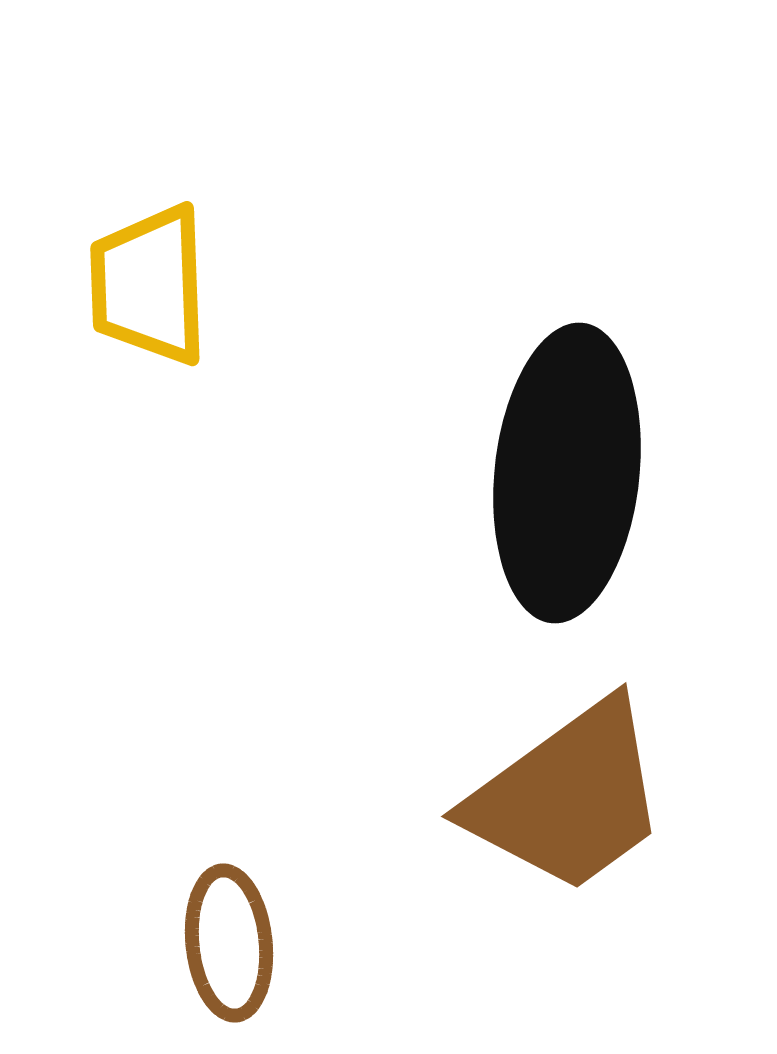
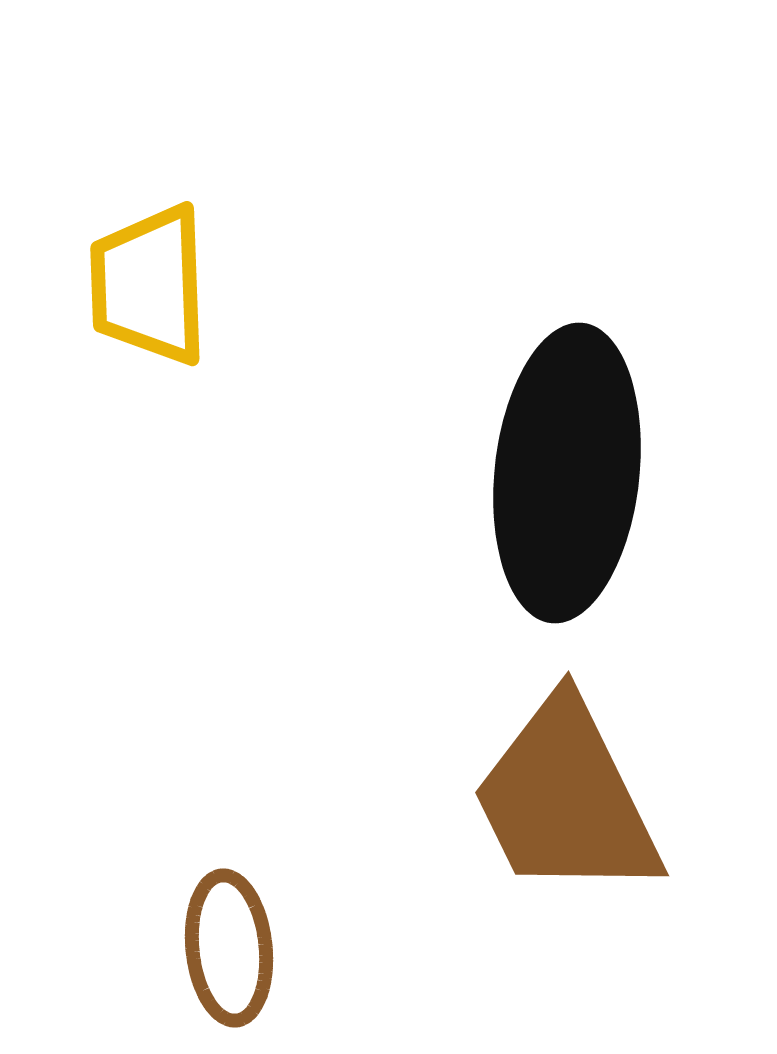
brown trapezoid: moved 2 px left, 2 px down; rotated 100 degrees clockwise
brown ellipse: moved 5 px down
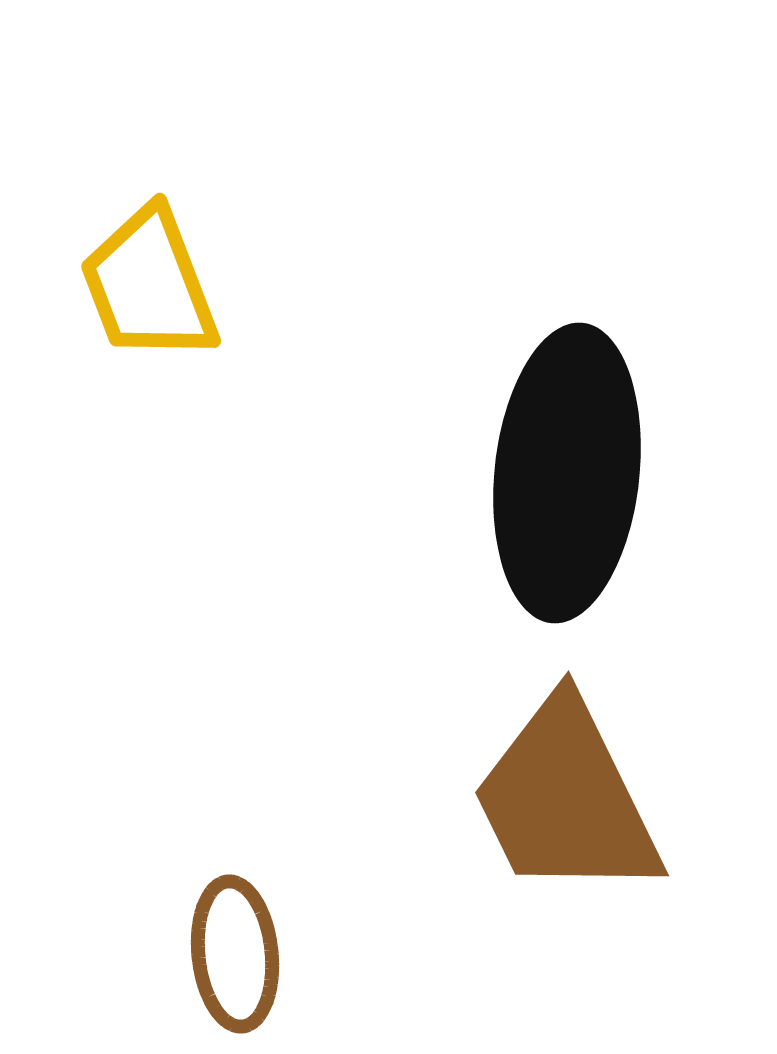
yellow trapezoid: rotated 19 degrees counterclockwise
brown ellipse: moved 6 px right, 6 px down
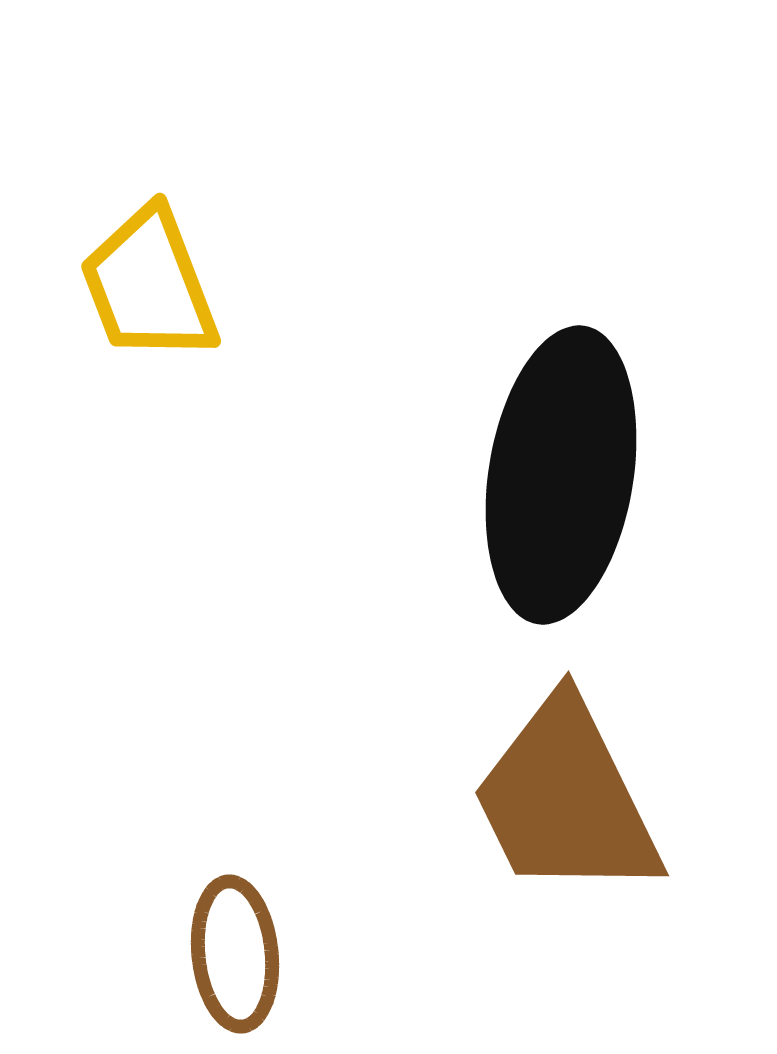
black ellipse: moved 6 px left, 2 px down; rotated 3 degrees clockwise
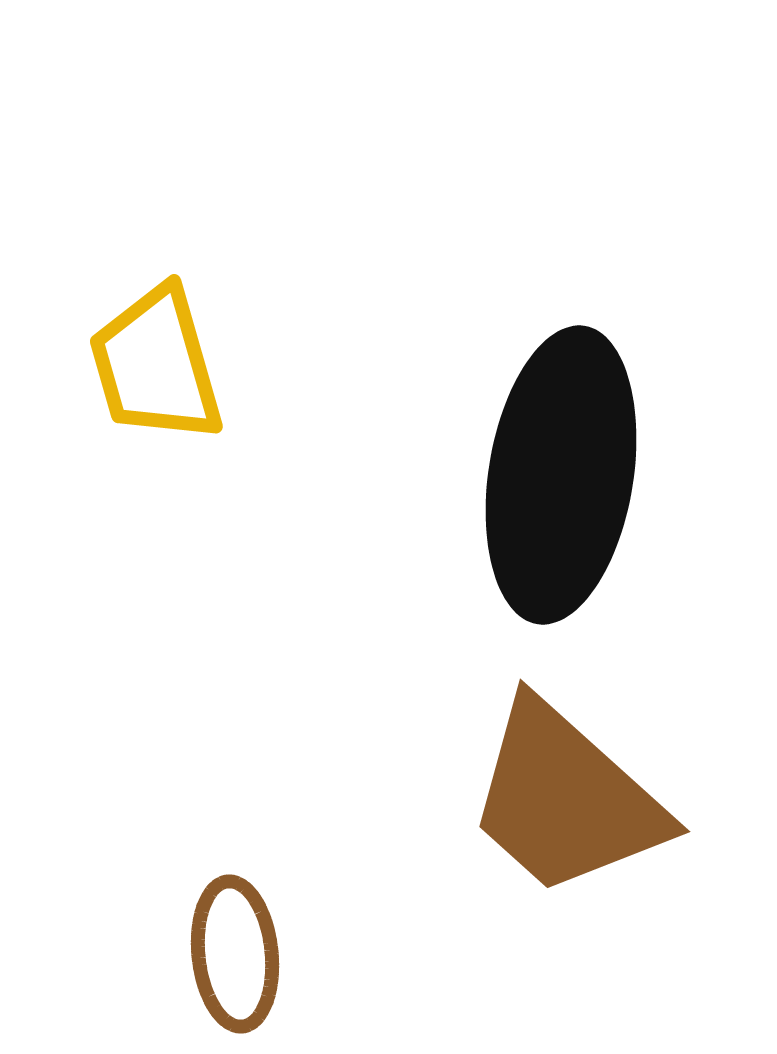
yellow trapezoid: moved 7 px right, 80 px down; rotated 5 degrees clockwise
brown trapezoid: rotated 22 degrees counterclockwise
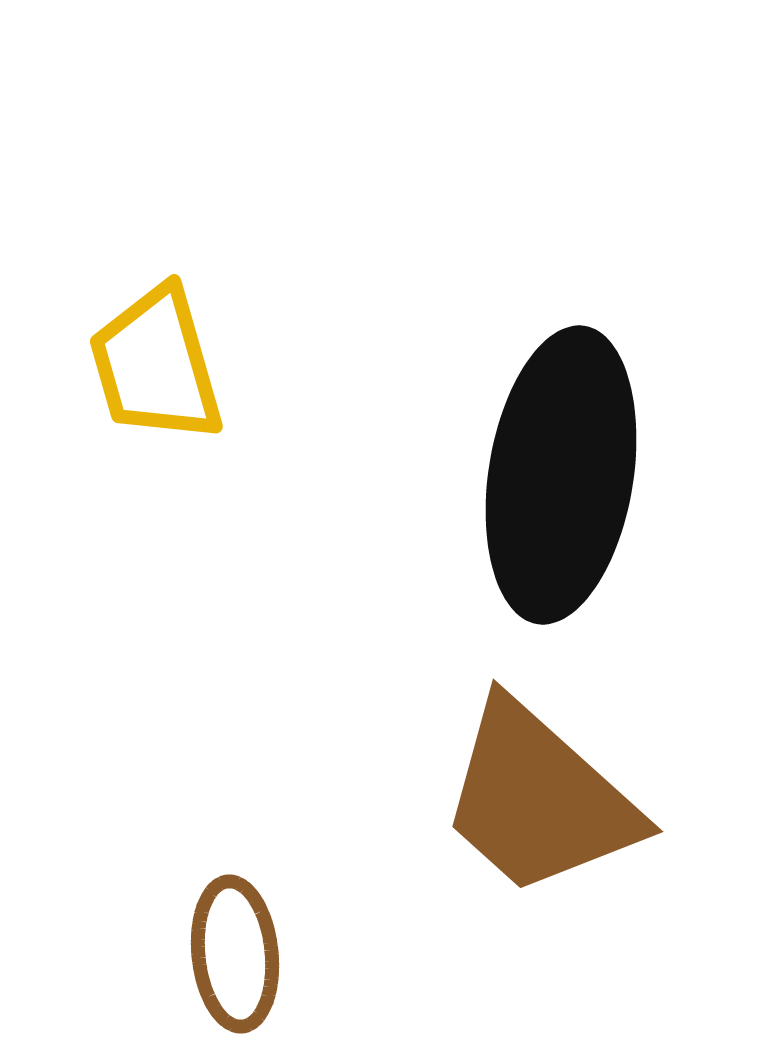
brown trapezoid: moved 27 px left
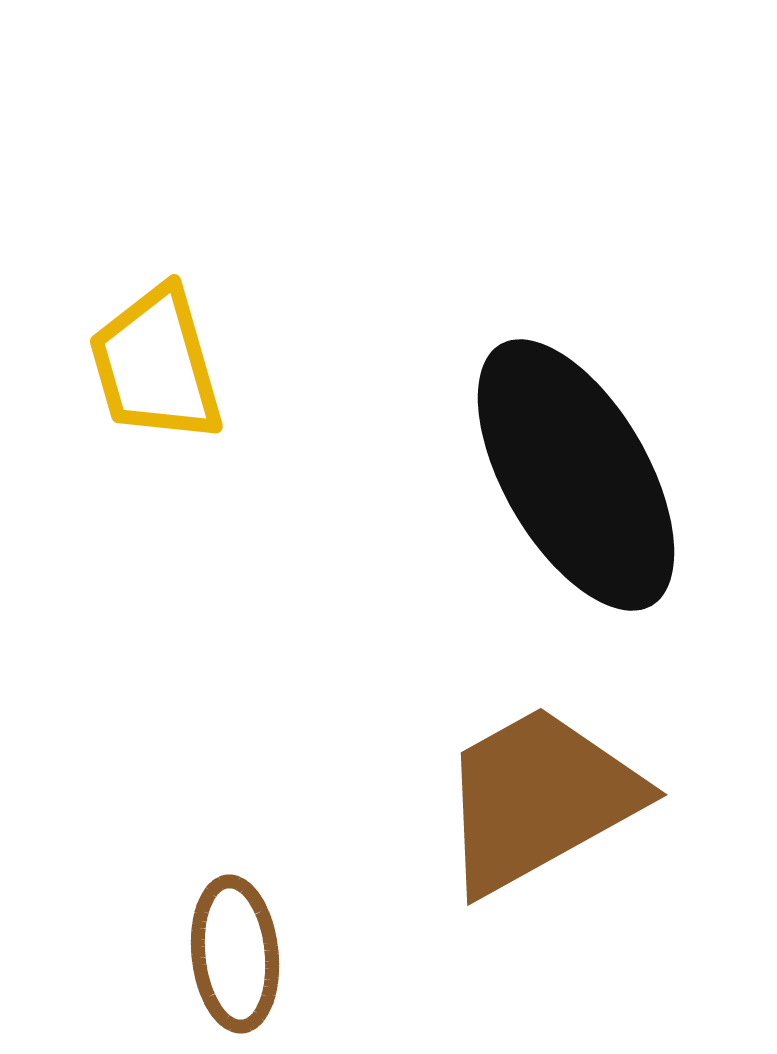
black ellipse: moved 15 px right; rotated 39 degrees counterclockwise
brown trapezoid: rotated 109 degrees clockwise
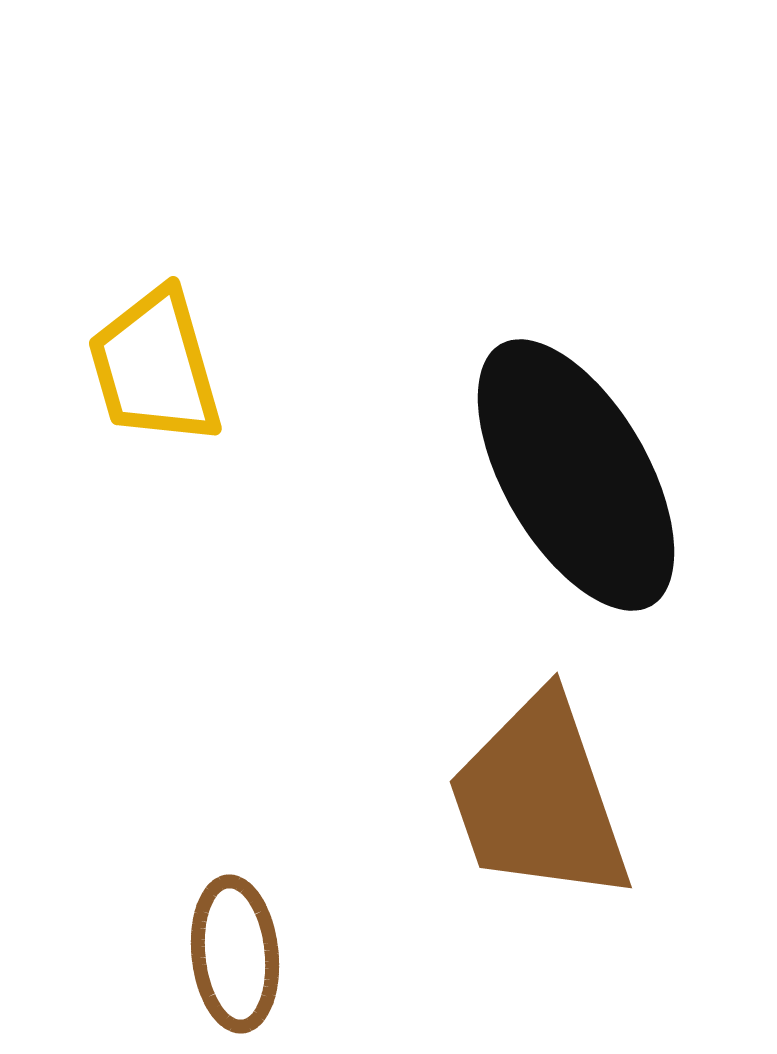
yellow trapezoid: moved 1 px left, 2 px down
brown trapezoid: rotated 80 degrees counterclockwise
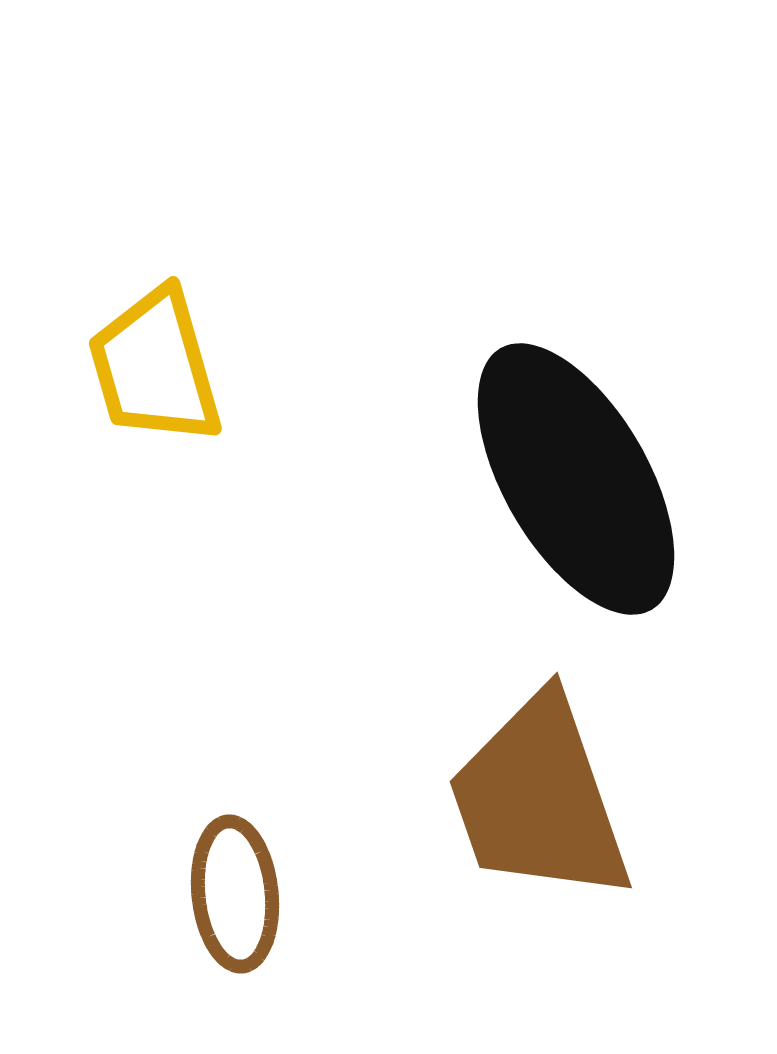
black ellipse: moved 4 px down
brown ellipse: moved 60 px up
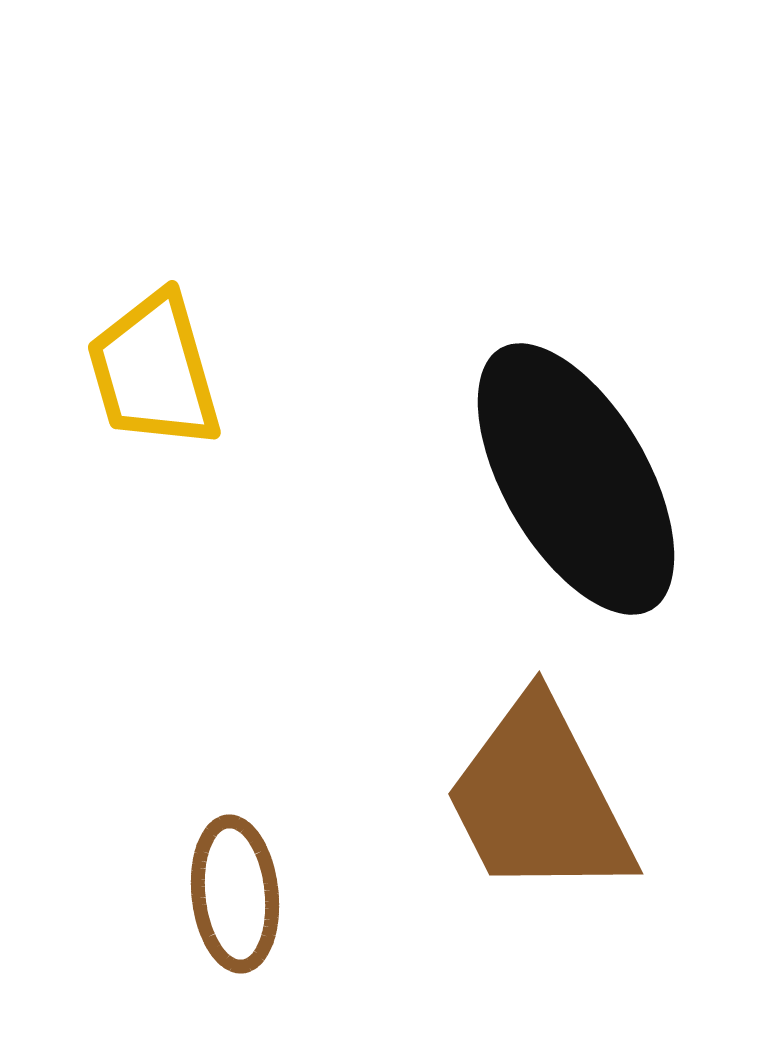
yellow trapezoid: moved 1 px left, 4 px down
brown trapezoid: rotated 8 degrees counterclockwise
